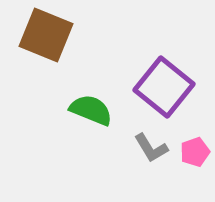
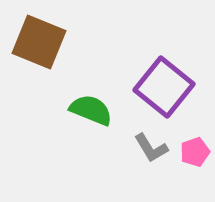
brown square: moved 7 px left, 7 px down
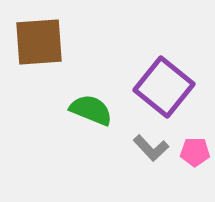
brown square: rotated 26 degrees counterclockwise
gray L-shape: rotated 12 degrees counterclockwise
pink pentagon: rotated 20 degrees clockwise
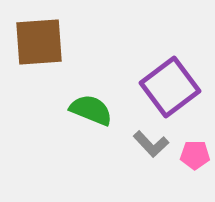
purple square: moved 6 px right; rotated 14 degrees clockwise
gray L-shape: moved 4 px up
pink pentagon: moved 3 px down
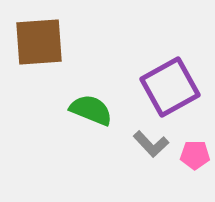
purple square: rotated 8 degrees clockwise
